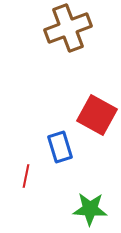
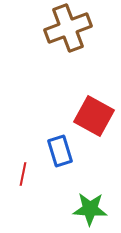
red square: moved 3 px left, 1 px down
blue rectangle: moved 4 px down
red line: moved 3 px left, 2 px up
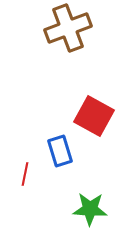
red line: moved 2 px right
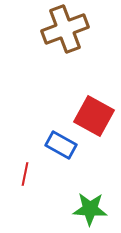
brown cross: moved 3 px left, 1 px down
blue rectangle: moved 1 px right, 6 px up; rotated 44 degrees counterclockwise
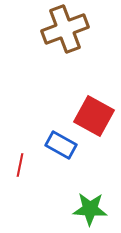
red line: moved 5 px left, 9 px up
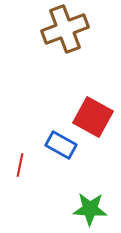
red square: moved 1 px left, 1 px down
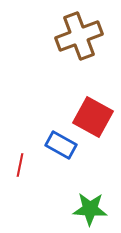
brown cross: moved 14 px right, 7 px down
